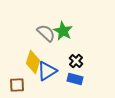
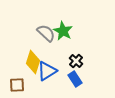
blue rectangle: rotated 42 degrees clockwise
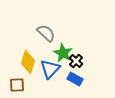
green star: moved 22 px down
yellow diamond: moved 5 px left
blue triangle: moved 3 px right, 2 px up; rotated 15 degrees counterclockwise
blue rectangle: rotated 28 degrees counterclockwise
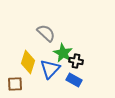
black cross: rotated 32 degrees counterclockwise
blue rectangle: moved 1 px left, 1 px down
brown square: moved 2 px left, 1 px up
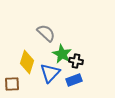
green star: moved 1 px left, 1 px down
yellow diamond: moved 1 px left
blue triangle: moved 4 px down
blue rectangle: rotated 49 degrees counterclockwise
brown square: moved 3 px left
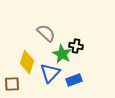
black cross: moved 15 px up
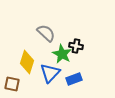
blue rectangle: moved 1 px up
brown square: rotated 14 degrees clockwise
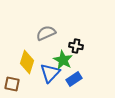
gray semicircle: rotated 66 degrees counterclockwise
green star: moved 1 px right, 6 px down
blue rectangle: rotated 14 degrees counterclockwise
